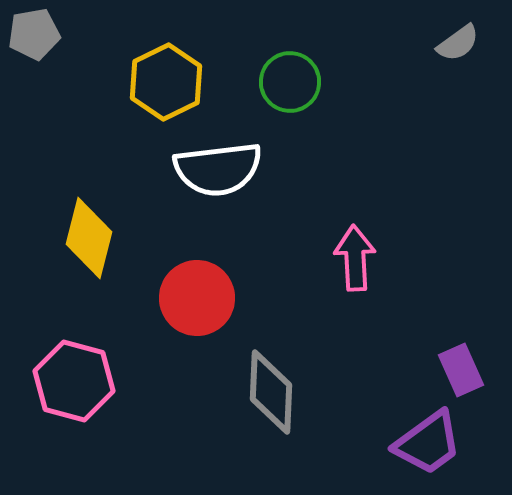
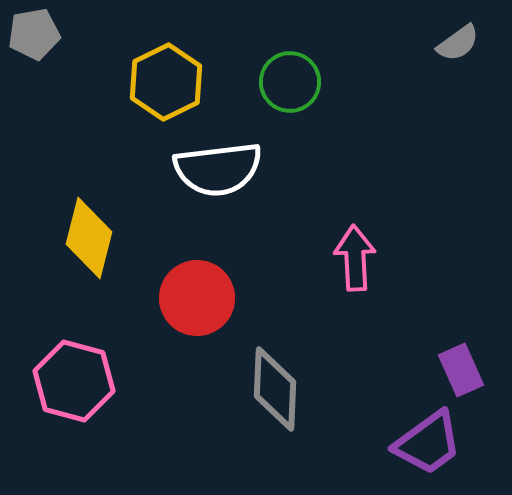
gray diamond: moved 4 px right, 3 px up
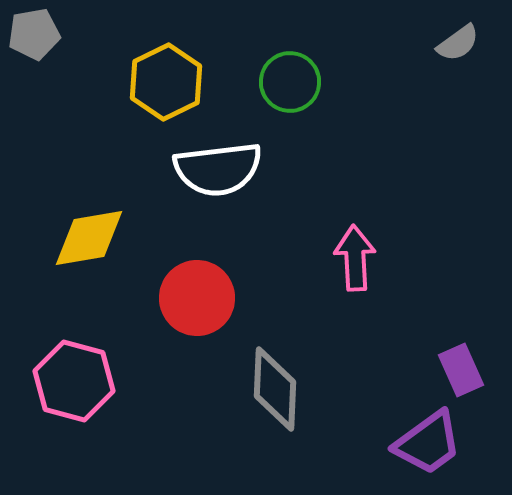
yellow diamond: rotated 66 degrees clockwise
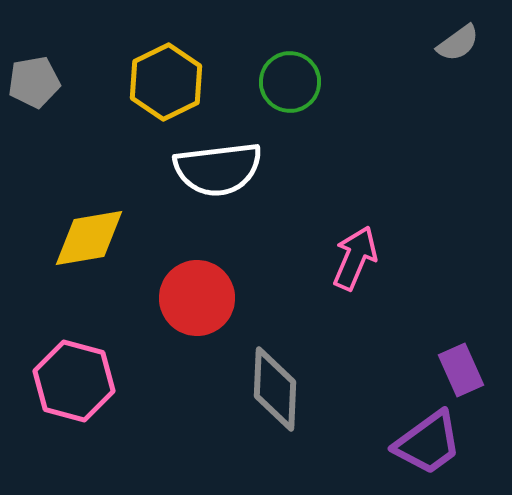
gray pentagon: moved 48 px down
pink arrow: rotated 26 degrees clockwise
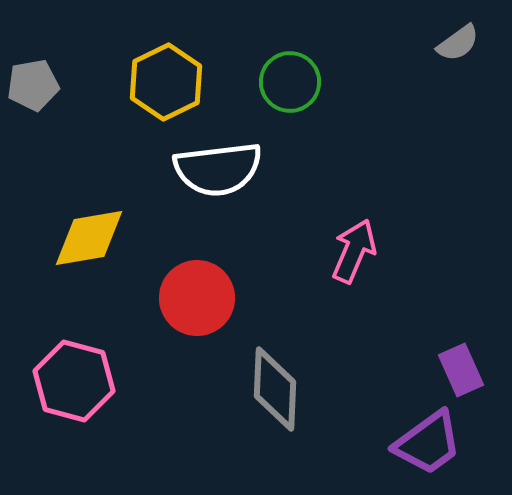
gray pentagon: moved 1 px left, 3 px down
pink arrow: moved 1 px left, 7 px up
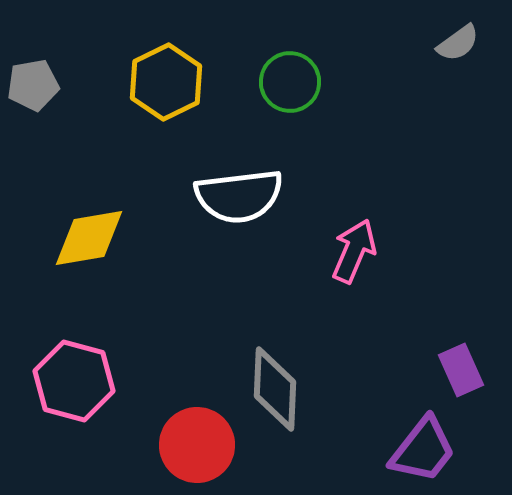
white semicircle: moved 21 px right, 27 px down
red circle: moved 147 px down
purple trapezoid: moved 5 px left, 7 px down; rotated 16 degrees counterclockwise
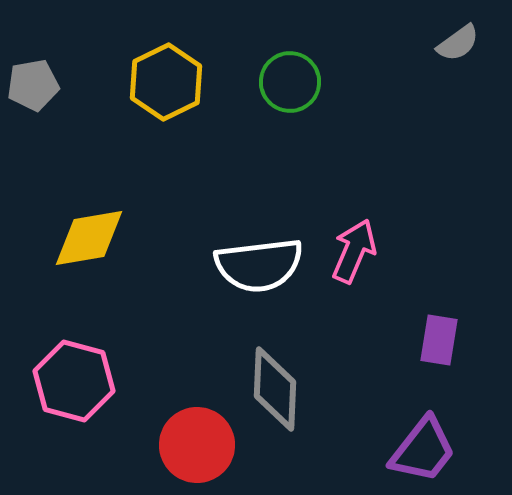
white semicircle: moved 20 px right, 69 px down
purple rectangle: moved 22 px left, 30 px up; rotated 33 degrees clockwise
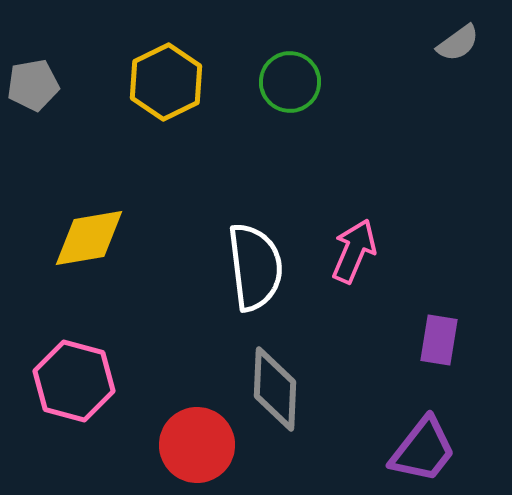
white semicircle: moved 4 px left, 2 px down; rotated 90 degrees counterclockwise
